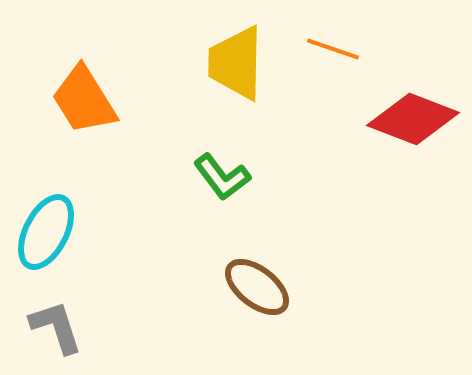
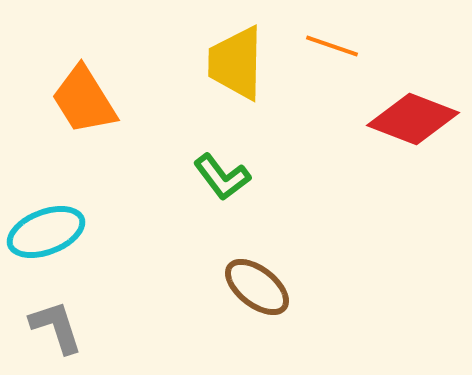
orange line: moved 1 px left, 3 px up
cyan ellipse: rotated 42 degrees clockwise
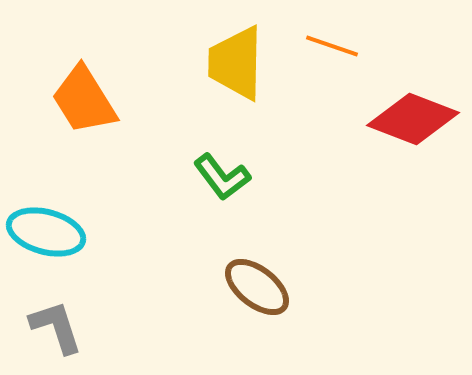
cyan ellipse: rotated 36 degrees clockwise
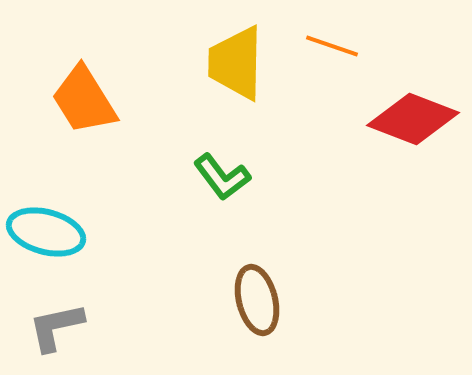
brown ellipse: moved 13 px down; rotated 38 degrees clockwise
gray L-shape: rotated 84 degrees counterclockwise
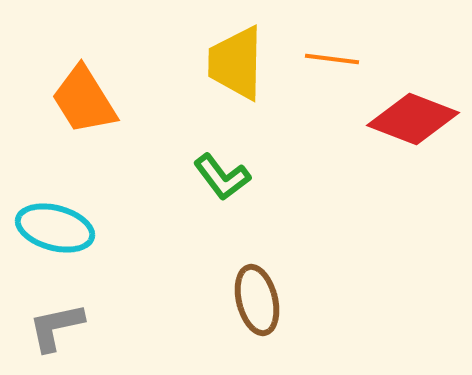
orange line: moved 13 px down; rotated 12 degrees counterclockwise
cyan ellipse: moved 9 px right, 4 px up
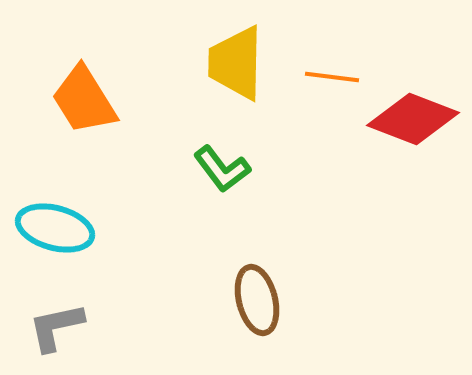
orange line: moved 18 px down
green L-shape: moved 8 px up
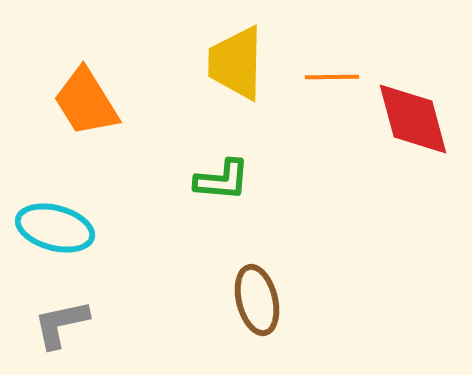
orange line: rotated 8 degrees counterclockwise
orange trapezoid: moved 2 px right, 2 px down
red diamond: rotated 54 degrees clockwise
green L-shape: moved 11 px down; rotated 48 degrees counterclockwise
gray L-shape: moved 5 px right, 3 px up
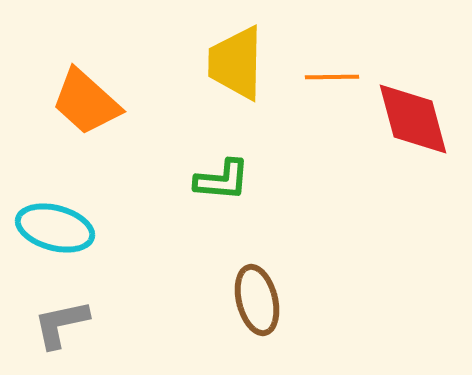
orange trapezoid: rotated 16 degrees counterclockwise
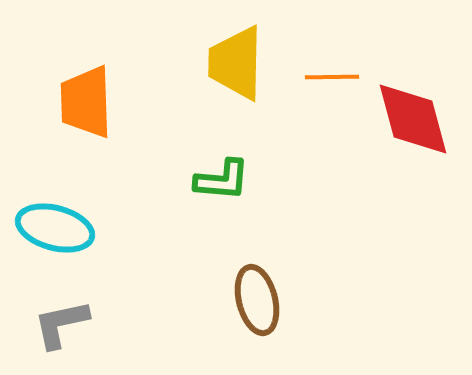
orange trapezoid: rotated 46 degrees clockwise
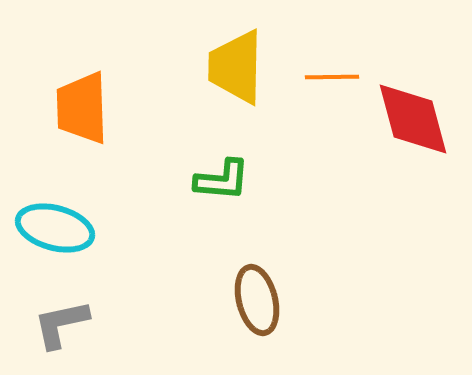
yellow trapezoid: moved 4 px down
orange trapezoid: moved 4 px left, 6 px down
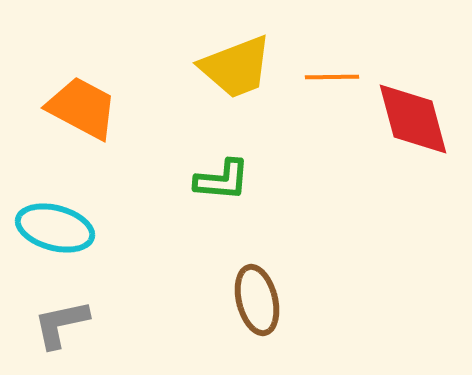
yellow trapezoid: rotated 112 degrees counterclockwise
orange trapezoid: rotated 120 degrees clockwise
